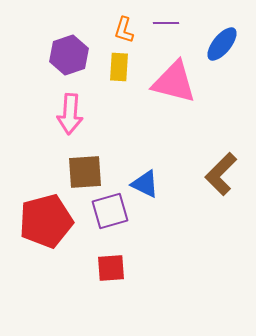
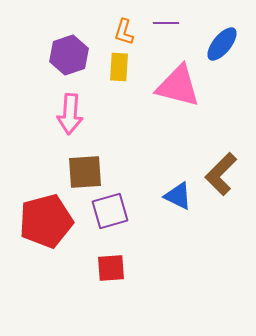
orange L-shape: moved 2 px down
pink triangle: moved 4 px right, 4 px down
blue triangle: moved 33 px right, 12 px down
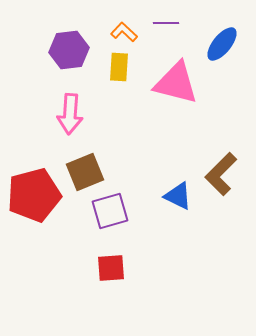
orange L-shape: rotated 116 degrees clockwise
purple hexagon: moved 5 px up; rotated 12 degrees clockwise
pink triangle: moved 2 px left, 3 px up
brown square: rotated 18 degrees counterclockwise
red pentagon: moved 12 px left, 26 px up
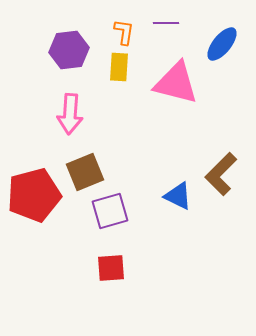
orange L-shape: rotated 56 degrees clockwise
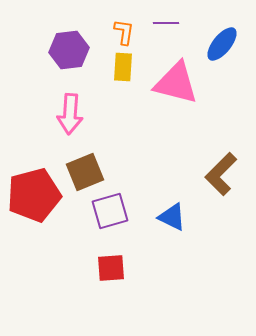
yellow rectangle: moved 4 px right
blue triangle: moved 6 px left, 21 px down
